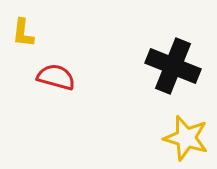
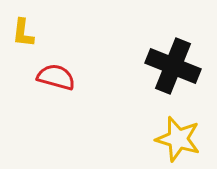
yellow star: moved 8 px left, 1 px down
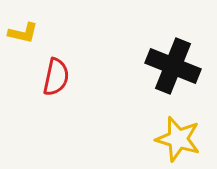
yellow L-shape: rotated 84 degrees counterclockwise
red semicircle: rotated 87 degrees clockwise
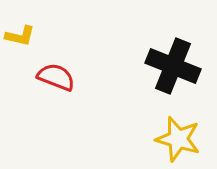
yellow L-shape: moved 3 px left, 3 px down
red semicircle: rotated 81 degrees counterclockwise
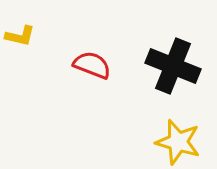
red semicircle: moved 36 px right, 12 px up
yellow star: moved 3 px down
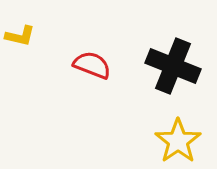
yellow star: moved 1 px up; rotated 21 degrees clockwise
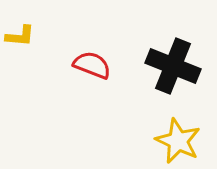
yellow L-shape: rotated 8 degrees counterclockwise
yellow star: rotated 12 degrees counterclockwise
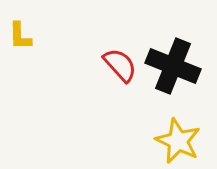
yellow L-shape: rotated 84 degrees clockwise
red semicircle: moved 28 px right; rotated 27 degrees clockwise
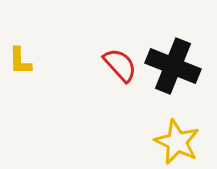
yellow L-shape: moved 25 px down
yellow star: moved 1 px left, 1 px down
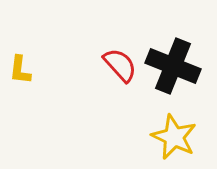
yellow L-shape: moved 9 px down; rotated 8 degrees clockwise
yellow star: moved 3 px left, 5 px up
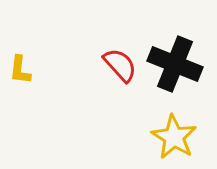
black cross: moved 2 px right, 2 px up
yellow star: rotated 6 degrees clockwise
